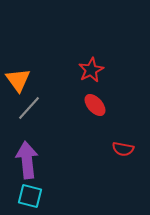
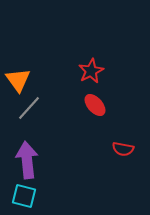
red star: moved 1 px down
cyan square: moved 6 px left
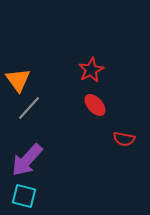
red star: moved 1 px up
red semicircle: moved 1 px right, 10 px up
purple arrow: rotated 132 degrees counterclockwise
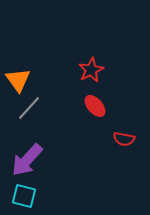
red ellipse: moved 1 px down
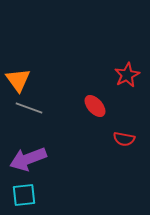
red star: moved 36 px right, 5 px down
gray line: rotated 68 degrees clockwise
purple arrow: moved 1 px right, 1 px up; rotated 27 degrees clockwise
cyan square: moved 1 px up; rotated 20 degrees counterclockwise
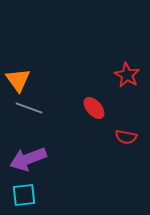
red star: rotated 15 degrees counterclockwise
red ellipse: moved 1 px left, 2 px down
red semicircle: moved 2 px right, 2 px up
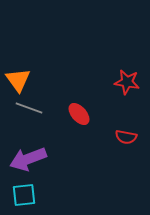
red star: moved 7 px down; rotated 20 degrees counterclockwise
red ellipse: moved 15 px left, 6 px down
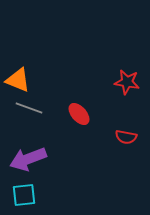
orange triangle: rotated 32 degrees counterclockwise
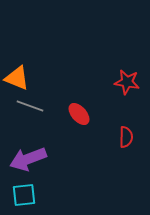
orange triangle: moved 1 px left, 2 px up
gray line: moved 1 px right, 2 px up
red semicircle: rotated 100 degrees counterclockwise
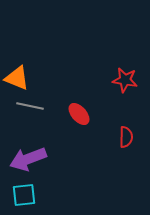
red star: moved 2 px left, 2 px up
gray line: rotated 8 degrees counterclockwise
